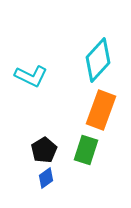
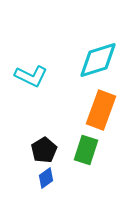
cyan diamond: rotated 30 degrees clockwise
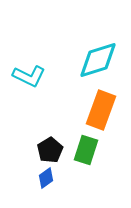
cyan L-shape: moved 2 px left
black pentagon: moved 6 px right
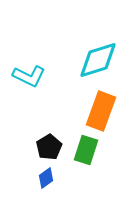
orange rectangle: moved 1 px down
black pentagon: moved 1 px left, 3 px up
